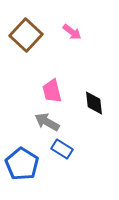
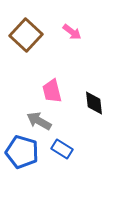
gray arrow: moved 8 px left, 1 px up
blue pentagon: moved 12 px up; rotated 16 degrees counterclockwise
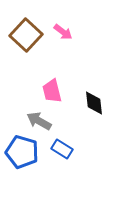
pink arrow: moved 9 px left
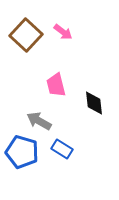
pink trapezoid: moved 4 px right, 6 px up
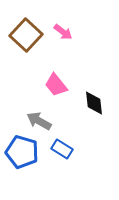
pink trapezoid: rotated 25 degrees counterclockwise
